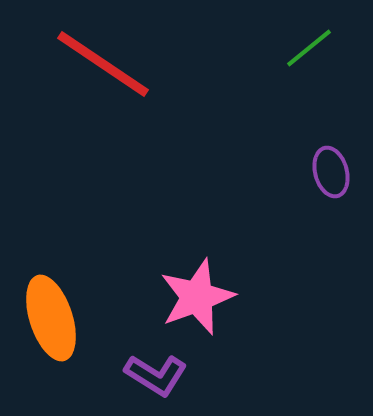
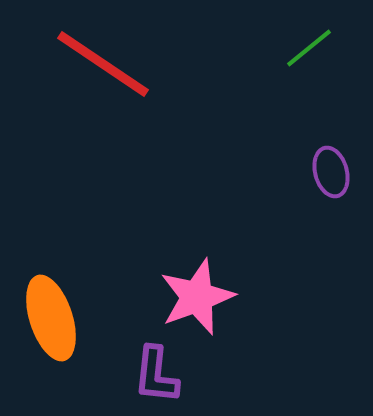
purple L-shape: rotated 64 degrees clockwise
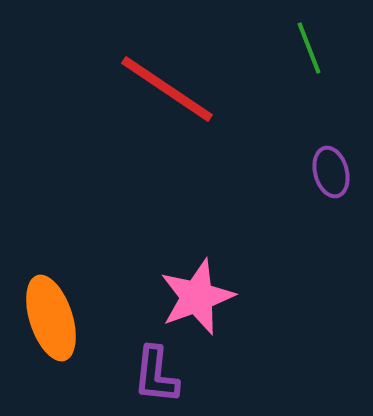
green line: rotated 72 degrees counterclockwise
red line: moved 64 px right, 25 px down
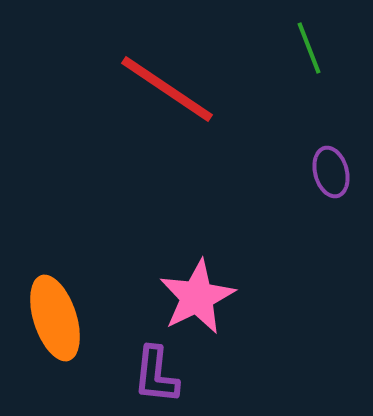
pink star: rotated 6 degrees counterclockwise
orange ellipse: moved 4 px right
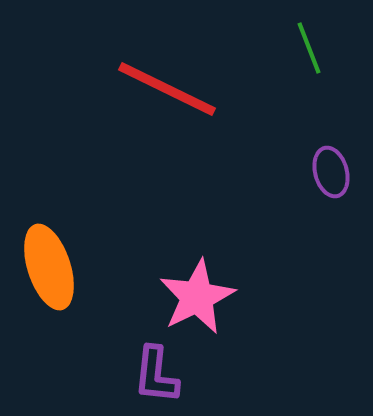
red line: rotated 8 degrees counterclockwise
orange ellipse: moved 6 px left, 51 px up
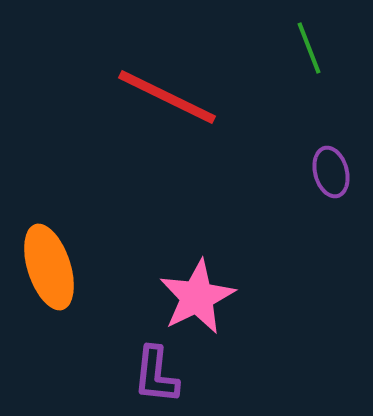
red line: moved 8 px down
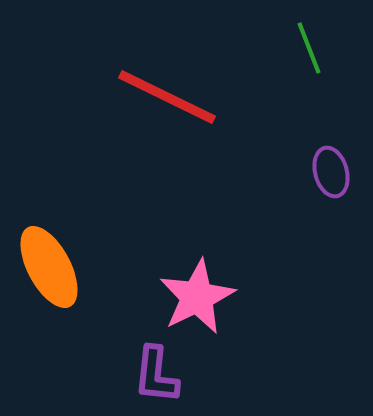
orange ellipse: rotated 10 degrees counterclockwise
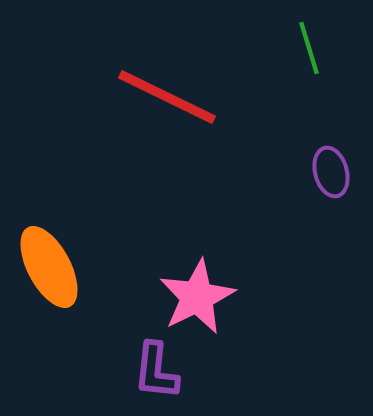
green line: rotated 4 degrees clockwise
purple L-shape: moved 4 px up
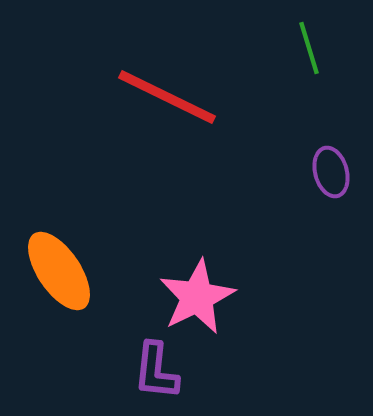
orange ellipse: moved 10 px right, 4 px down; rotated 6 degrees counterclockwise
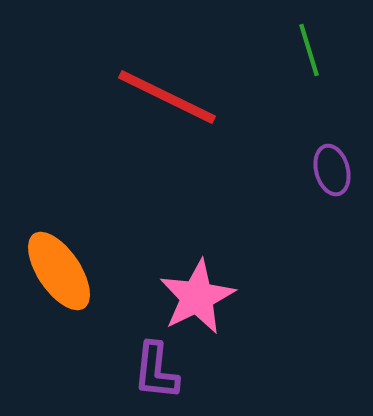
green line: moved 2 px down
purple ellipse: moved 1 px right, 2 px up
